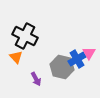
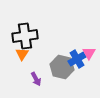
black cross: rotated 35 degrees counterclockwise
orange triangle: moved 6 px right, 3 px up; rotated 16 degrees clockwise
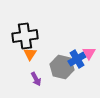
orange triangle: moved 8 px right
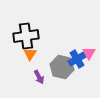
black cross: moved 1 px right
purple arrow: moved 3 px right, 2 px up
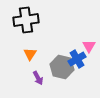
black cross: moved 16 px up
pink triangle: moved 7 px up
purple arrow: moved 1 px left, 1 px down
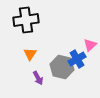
pink triangle: moved 1 px right, 1 px up; rotated 16 degrees clockwise
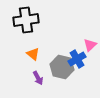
orange triangle: moved 3 px right; rotated 24 degrees counterclockwise
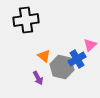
orange triangle: moved 11 px right, 2 px down
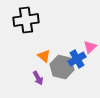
pink triangle: moved 2 px down
